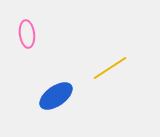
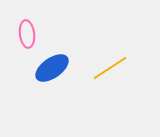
blue ellipse: moved 4 px left, 28 px up
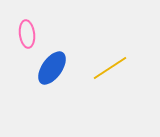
blue ellipse: rotated 20 degrees counterclockwise
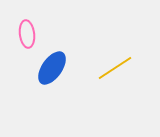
yellow line: moved 5 px right
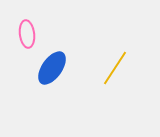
yellow line: rotated 24 degrees counterclockwise
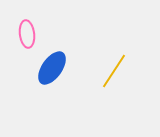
yellow line: moved 1 px left, 3 px down
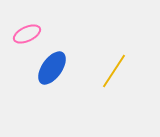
pink ellipse: rotated 72 degrees clockwise
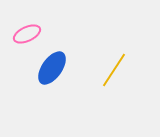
yellow line: moved 1 px up
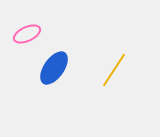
blue ellipse: moved 2 px right
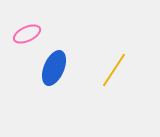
blue ellipse: rotated 12 degrees counterclockwise
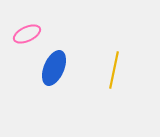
yellow line: rotated 21 degrees counterclockwise
